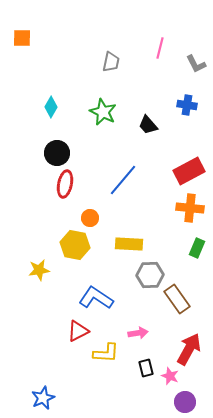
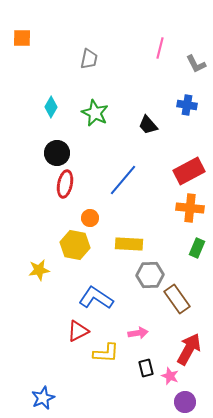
gray trapezoid: moved 22 px left, 3 px up
green star: moved 8 px left, 1 px down
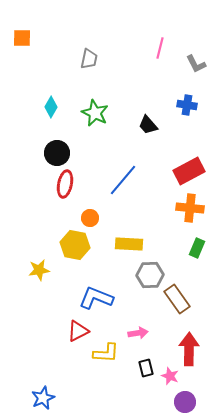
blue L-shape: rotated 12 degrees counterclockwise
red arrow: rotated 28 degrees counterclockwise
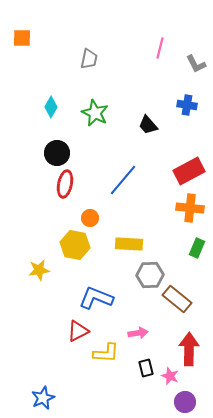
brown rectangle: rotated 16 degrees counterclockwise
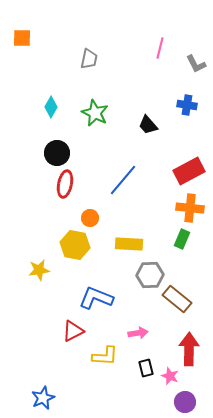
green rectangle: moved 15 px left, 9 px up
red triangle: moved 5 px left
yellow L-shape: moved 1 px left, 3 px down
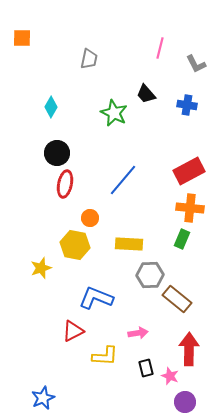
green star: moved 19 px right
black trapezoid: moved 2 px left, 31 px up
yellow star: moved 2 px right, 2 px up; rotated 10 degrees counterclockwise
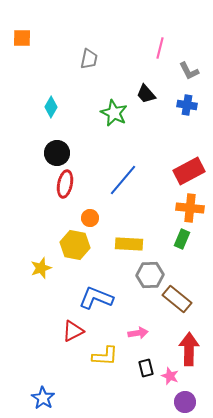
gray L-shape: moved 7 px left, 7 px down
blue star: rotated 15 degrees counterclockwise
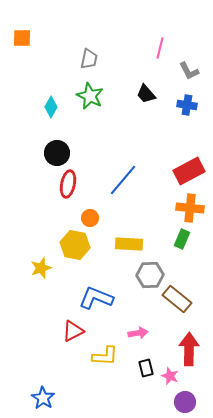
green star: moved 24 px left, 17 px up
red ellipse: moved 3 px right
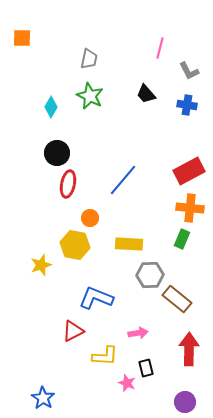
yellow star: moved 3 px up
pink star: moved 43 px left, 7 px down
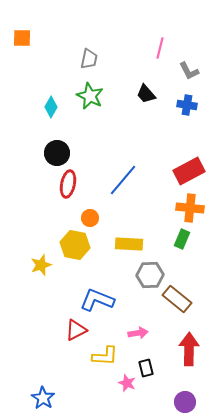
blue L-shape: moved 1 px right, 2 px down
red triangle: moved 3 px right, 1 px up
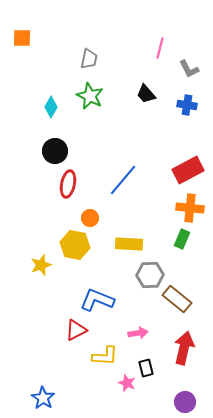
gray L-shape: moved 2 px up
black circle: moved 2 px left, 2 px up
red rectangle: moved 1 px left, 1 px up
red arrow: moved 5 px left, 1 px up; rotated 12 degrees clockwise
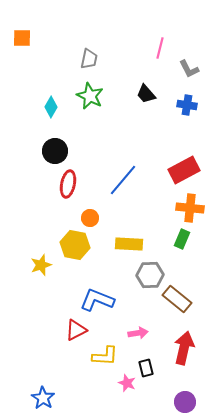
red rectangle: moved 4 px left
